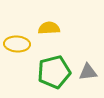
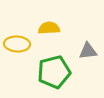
gray triangle: moved 21 px up
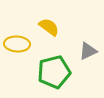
yellow semicircle: moved 1 px up; rotated 40 degrees clockwise
gray triangle: rotated 18 degrees counterclockwise
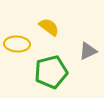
green pentagon: moved 3 px left
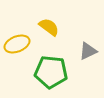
yellow ellipse: rotated 25 degrees counterclockwise
green pentagon: rotated 20 degrees clockwise
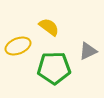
yellow ellipse: moved 1 px right, 2 px down
green pentagon: moved 3 px right, 4 px up; rotated 8 degrees counterclockwise
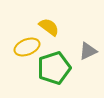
yellow ellipse: moved 9 px right, 1 px down
green pentagon: rotated 16 degrees counterclockwise
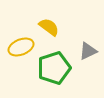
yellow ellipse: moved 6 px left
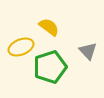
gray triangle: rotated 48 degrees counterclockwise
green pentagon: moved 4 px left, 1 px up
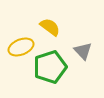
yellow semicircle: moved 1 px right
gray triangle: moved 5 px left
